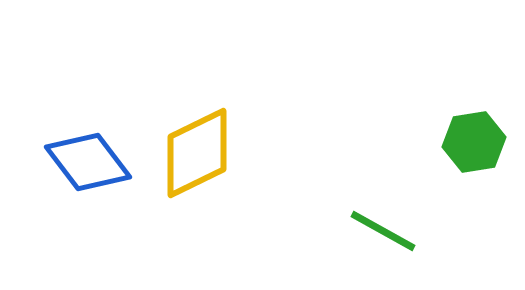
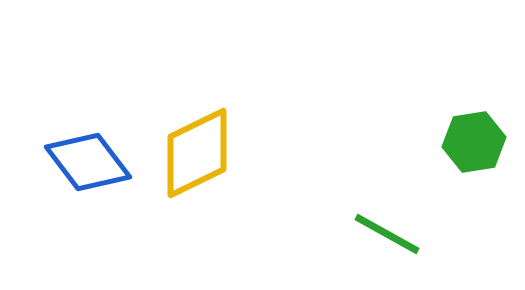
green line: moved 4 px right, 3 px down
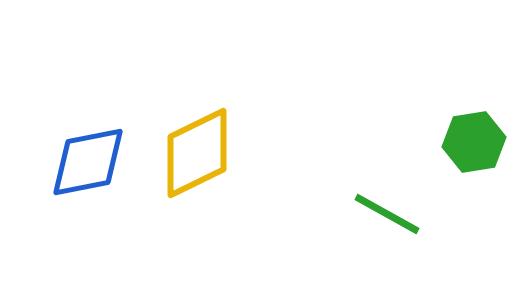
blue diamond: rotated 64 degrees counterclockwise
green line: moved 20 px up
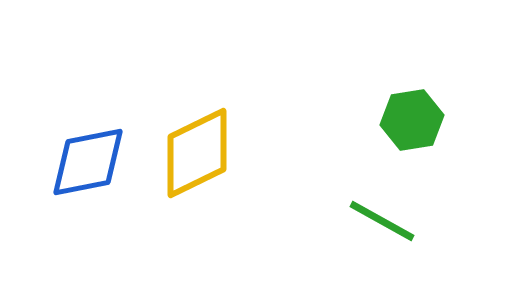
green hexagon: moved 62 px left, 22 px up
green line: moved 5 px left, 7 px down
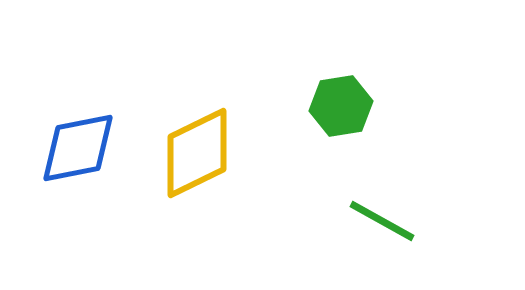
green hexagon: moved 71 px left, 14 px up
blue diamond: moved 10 px left, 14 px up
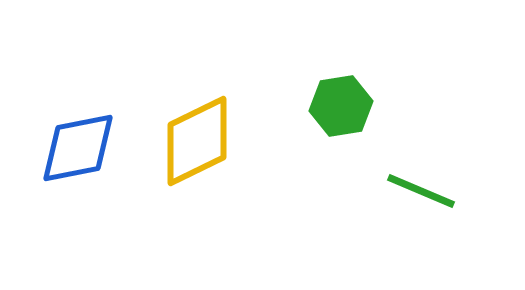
yellow diamond: moved 12 px up
green line: moved 39 px right, 30 px up; rotated 6 degrees counterclockwise
